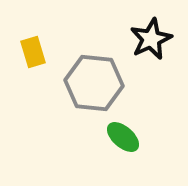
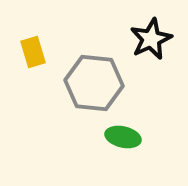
green ellipse: rotated 28 degrees counterclockwise
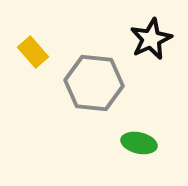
yellow rectangle: rotated 24 degrees counterclockwise
green ellipse: moved 16 px right, 6 px down
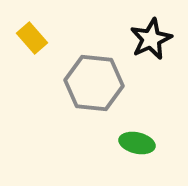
yellow rectangle: moved 1 px left, 14 px up
green ellipse: moved 2 px left
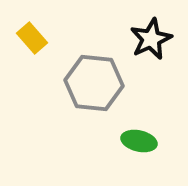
green ellipse: moved 2 px right, 2 px up
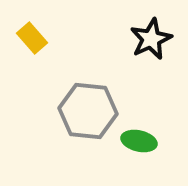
gray hexagon: moved 6 px left, 28 px down
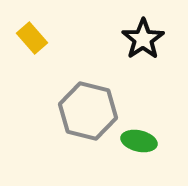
black star: moved 8 px left; rotated 9 degrees counterclockwise
gray hexagon: rotated 8 degrees clockwise
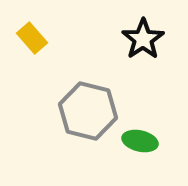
green ellipse: moved 1 px right
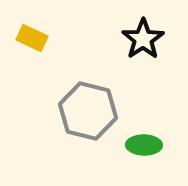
yellow rectangle: rotated 24 degrees counterclockwise
green ellipse: moved 4 px right, 4 px down; rotated 12 degrees counterclockwise
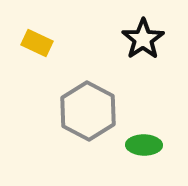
yellow rectangle: moved 5 px right, 5 px down
gray hexagon: rotated 14 degrees clockwise
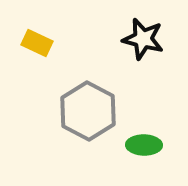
black star: rotated 24 degrees counterclockwise
